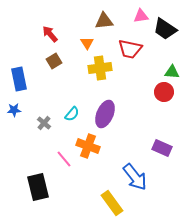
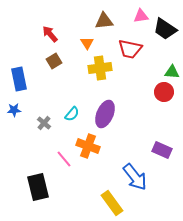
purple rectangle: moved 2 px down
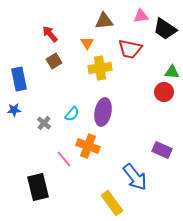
purple ellipse: moved 2 px left, 2 px up; rotated 12 degrees counterclockwise
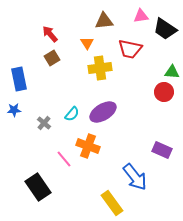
brown square: moved 2 px left, 3 px up
purple ellipse: rotated 48 degrees clockwise
black rectangle: rotated 20 degrees counterclockwise
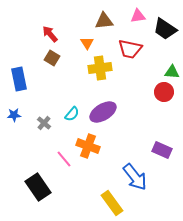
pink triangle: moved 3 px left
brown square: rotated 28 degrees counterclockwise
blue star: moved 5 px down
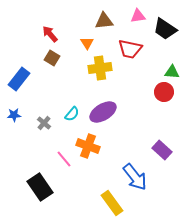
blue rectangle: rotated 50 degrees clockwise
purple rectangle: rotated 18 degrees clockwise
black rectangle: moved 2 px right
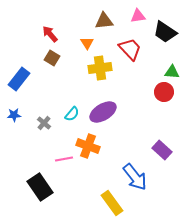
black trapezoid: moved 3 px down
red trapezoid: rotated 145 degrees counterclockwise
pink line: rotated 60 degrees counterclockwise
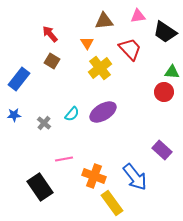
brown square: moved 3 px down
yellow cross: rotated 30 degrees counterclockwise
orange cross: moved 6 px right, 30 px down
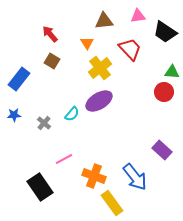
purple ellipse: moved 4 px left, 11 px up
pink line: rotated 18 degrees counterclockwise
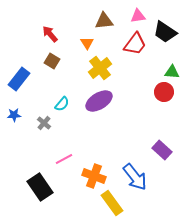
red trapezoid: moved 5 px right, 5 px up; rotated 80 degrees clockwise
cyan semicircle: moved 10 px left, 10 px up
